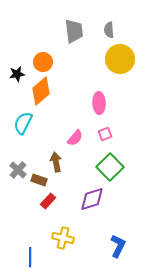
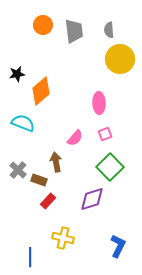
orange circle: moved 37 px up
cyan semicircle: rotated 85 degrees clockwise
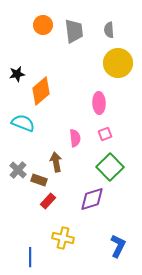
yellow circle: moved 2 px left, 4 px down
pink semicircle: rotated 48 degrees counterclockwise
